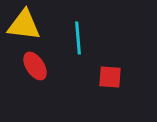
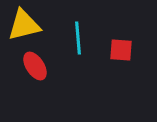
yellow triangle: rotated 21 degrees counterclockwise
red square: moved 11 px right, 27 px up
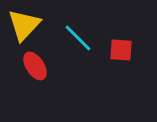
yellow triangle: rotated 33 degrees counterclockwise
cyan line: rotated 40 degrees counterclockwise
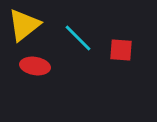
yellow triangle: rotated 9 degrees clockwise
red ellipse: rotated 48 degrees counterclockwise
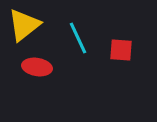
cyan line: rotated 20 degrees clockwise
red ellipse: moved 2 px right, 1 px down
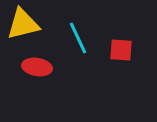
yellow triangle: moved 1 px left, 1 px up; rotated 24 degrees clockwise
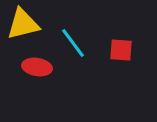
cyan line: moved 5 px left, 5 px down; rotated 12 degrees counterclockwise
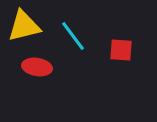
yellow triangle: moved 1 px right, 2 px down
cyan line: moved 7 px up
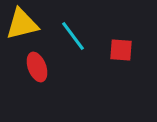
yellow triangle: moved 2 px left, 2 px up
red ellipse: rotated 60 degrees clockwise
